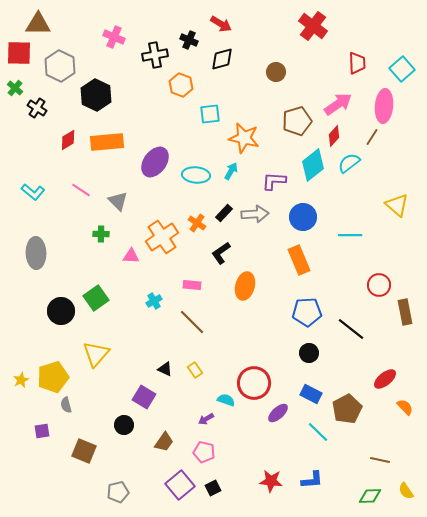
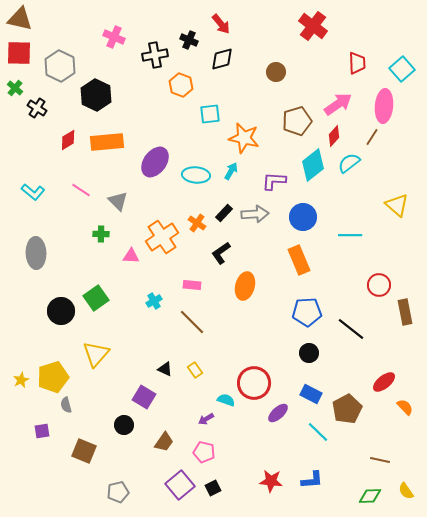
brown triangle at (38, 24): moved 18 px left, 5 px up; rotated 12 degrees clockwise
red arrow at (221, 24): rotated 20 degrees clockwise
red ellipse at (385, 379): moved 1 px left, 3 px down
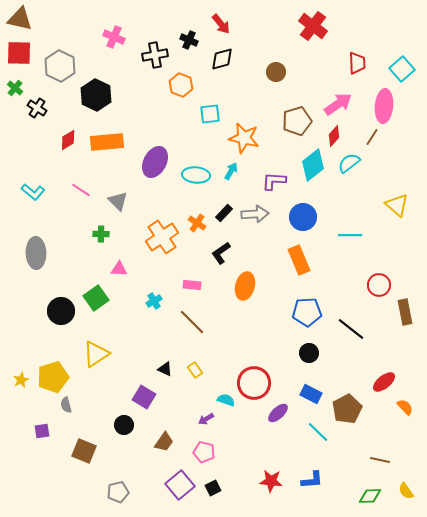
purple ellipse at (155, 162): rotated 8 degrees counterclockwise
pink triangle at (131, 256): moved 12 px left, 13 px down
yellow triangle at (96, 354): rotated 16 degrees clockwise
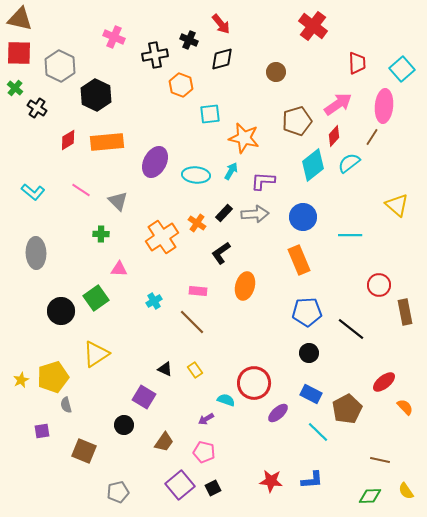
purple L-shape at (274, 181): moved 11 px left
pink rectangle at (192, 285): moved 6 px right, 6 px down
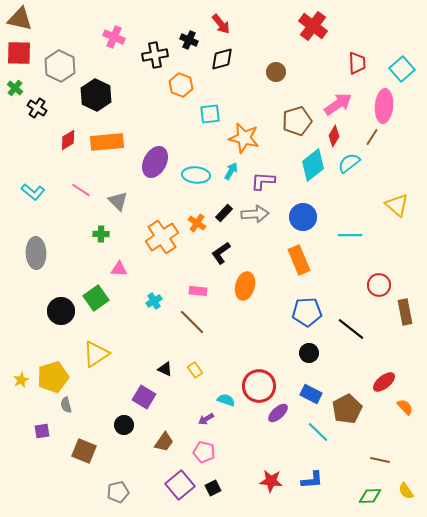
red diamond at (334, 136): rotated 10 degrees counterclockwise
red circle at (254, 383): moved 5 px right, 3 px down
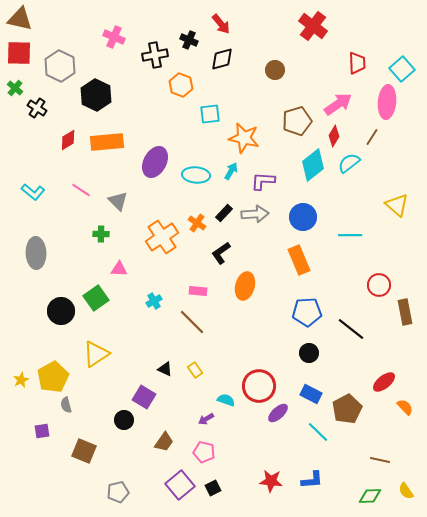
brown circle at (276, 72): moved 1 px left, 2 px up
pink ellipse at (384, 106): moved 3 px right, 4 px up
yellow pentagon at (53, 377): rotated 12 degrees counterclockwise
black circle at (124, 425): moved 5 px up
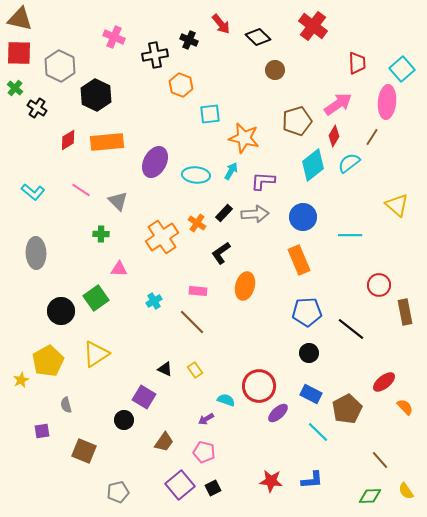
black diamond at (222, 59): moved 36 px right, 22 px up; rotated 60 degrees clockwise
yellow pentagon at (53, 377): moved 5 px left, 16 px up
brown line at (380, 460): rotated 36 degrees clockwise
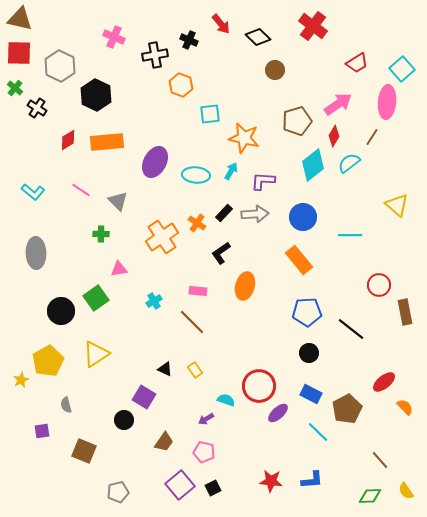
red trapezoid at (357, 63): rotated 60 degrees clockwise
orange rectangle at (299, 260): rotated 16 degrees counterclockwise
pink triangle at (119, 269): rotated 12 degrees counterclockwise
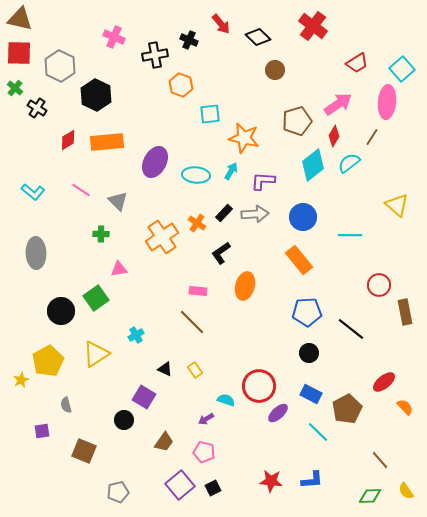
cyan cross at (154, 301): moved 18 px left, 34 px down
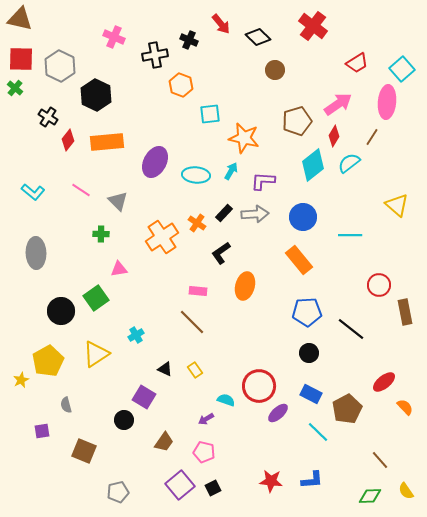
red square at (19, 53): moved 2 px right, 6 px down
black cross at (37, 108): moved 11 px right, 9 px down
red diamond at (68, 140): rotated 20 degrees counterclockwise
